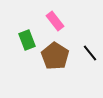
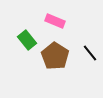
pink rectangle: rotated 30 degrees counterclockwise
green rectangle: rotated 18 degrees counterclockwise
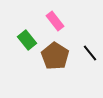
pink rectangle: rotated 30 degrees clockwise
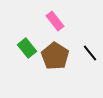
green rectangle: moved 8 px down
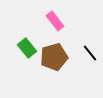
brown pentagon: moved 1 px left, 1 px down; rotated 24 degrees clockwise
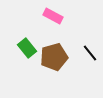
pink rectangle: moved 2 px left, 5 px up; rotated 24 degrees counterclockwise
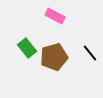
pink rectangle: moved 2 px right
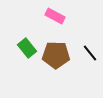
brown pentagon: moved 2 px right, 2 px up; rotated 16 degrees clockwise
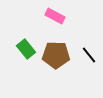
green rectangle: moved 1 px left, 1 px down
black line: moved 1 px left, 2 px down
